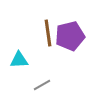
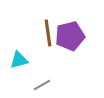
cyan triangle: rotated 12 degrees counterclockwise
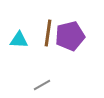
brown line: rotated 16 degrees clockwise
cyan triangle: moved 20 px up; rotated 18 degrees clockwise
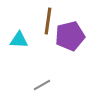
brown line: moved 12 px up
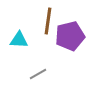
gray line: moved 4 px left, 11 px up
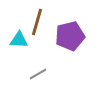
brown line: moved 11 px left, 1 px down; rotated 8 degrees clockwise
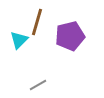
cyan triangle: rotated 48 degrees counterclockwise
gray line: moved 11 px down
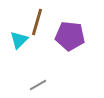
purple pentagon: rotated 20 degrees clockwise
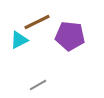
brown line: rotated 48 degrees clockwise
cyan triangle: rotated 18 degrees clockwise
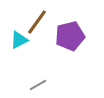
brown line: rotated 28 degrees counterclockwise
purple pentagon: rotated 20 degrees counterclockwise
